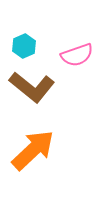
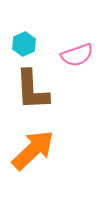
cyan hexagon: moved 2 px up
brown L-shape: moved 3 px down; rotated 48 degrees clockwise
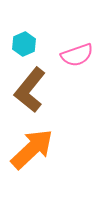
brown L-shape: moved 2 px left; rotated 42 degrees clockwise
orange arrow: moved 1 px left, 1 px up
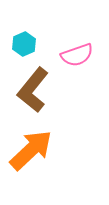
brown L-shape: moved 3 px right
orange arrow: moved 1 px left, 1 px down
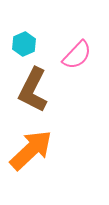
pink semicircle: rotated 28 degrees counterclockwise
brown L-shape: rotated 12 degrees counterclockwise
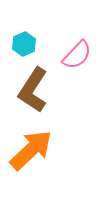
brown L-shape: rotated 6 degrees clockwise
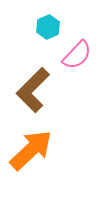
cyan hexagon: moved 24 px right, 17 px up
brown L-shape: rotated 12 degrees clockwise
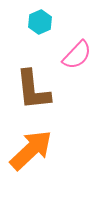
cyan hexagon: moved 8 px left, 5 px up
brown L-shape: rotated 51 degrees counterclockwise
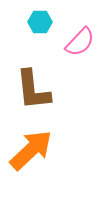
cyan hexagon: rotated 25 degrees clockwise
pink semicircle: moved 3 px right, 13 px up
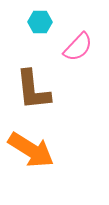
pink semicircle: moved 2 px left, 5 px down
orange arrow: rotated 75 degrees clockwise
